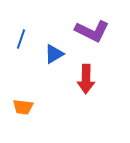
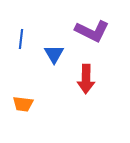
blue line: rotated 12 degrees counterclockwise
blue triangle: rotated 30 degrees counterclockwise
orange trapezoid: moved 3 px up
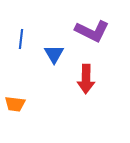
orange trapezoid: moved 8 px left
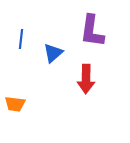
purple L-shape: rotated 72 degrees clockwise
blue triangle: moved 1 px left, 1 px up; rotated 20 degrees clockwise
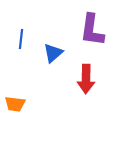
purple L-shape: moved 1 px up
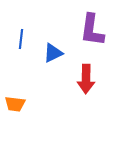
blue triangle: rotated 15 degrees clockwise
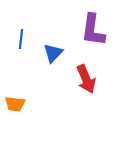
purple L-shape: moved 1 px right
blue triangle: rotated 20 degrees counterclockwise
red arrow: rotated 24 degrees counterclockwise
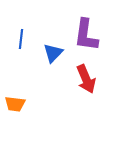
purple L-shape: moved 7 px left, 5 px down
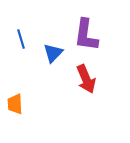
blue line: rotated 24 degrees counterclockwise
orange trapezoid: rotated 80 degrees clockwise
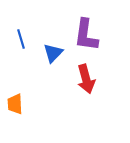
red arrow: rotated 8 degrees clockwise
